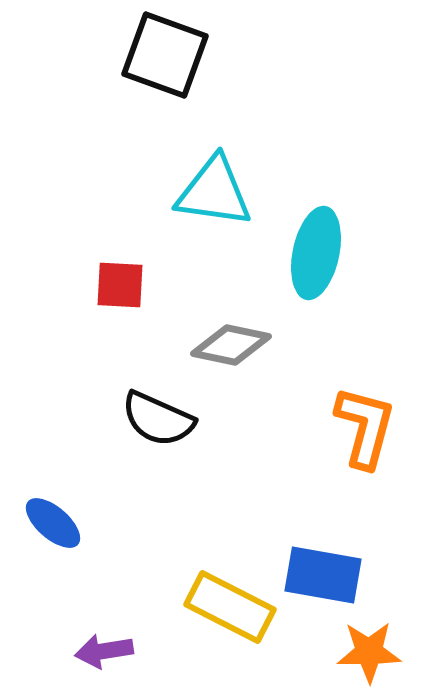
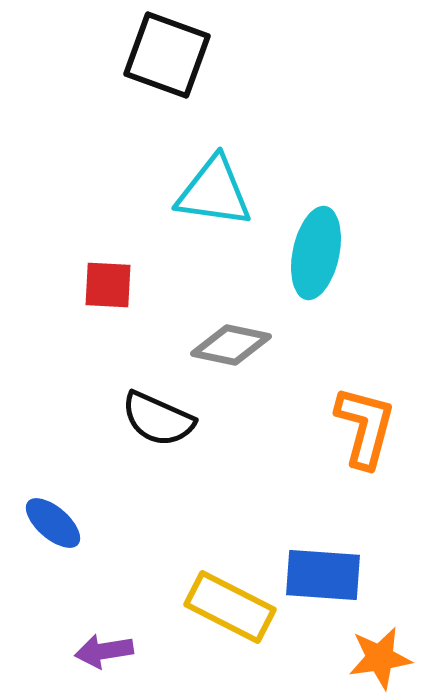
black square: moved 2 px right
red square: moved 12 px left
blue rectangle: rotated 6 degrees counterclockwise
orange star: moved 11 px right, 6 px down; rotated 8 degrees counterclockwise
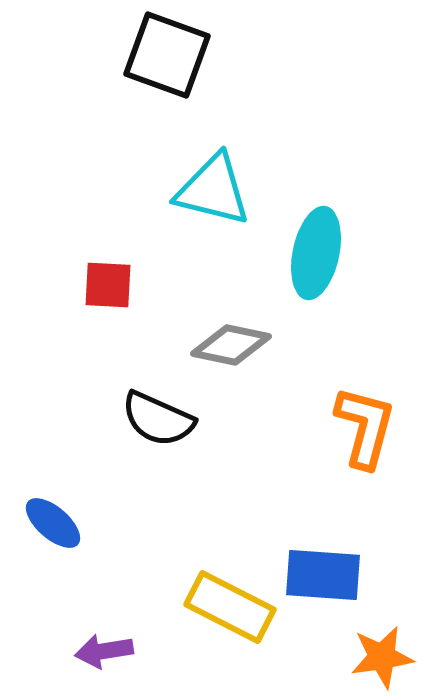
cyan triangle: moved 1 px left, 2 px up; rotated 6 degrees clockwise
orange star: moved 2 px right, 1 px up
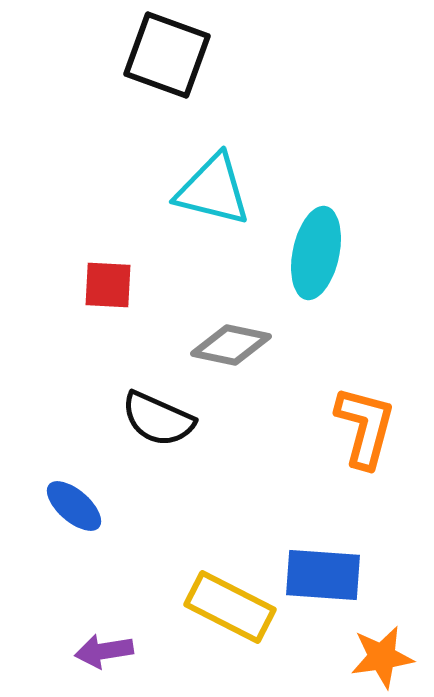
blue ellipse: moved 21 px right, 17 px up
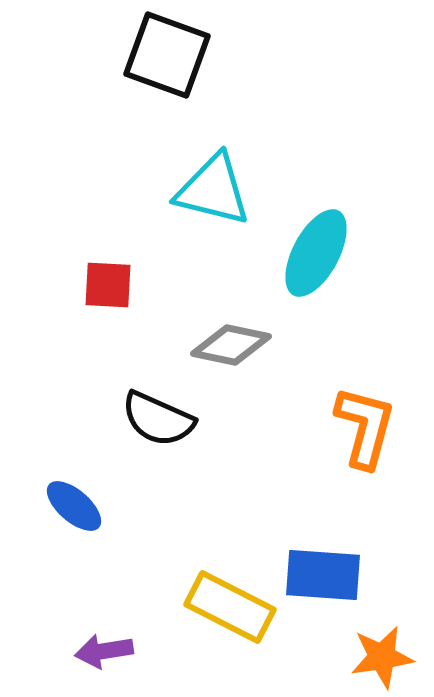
cyan ellipse: rotated 16 degrees clockwise
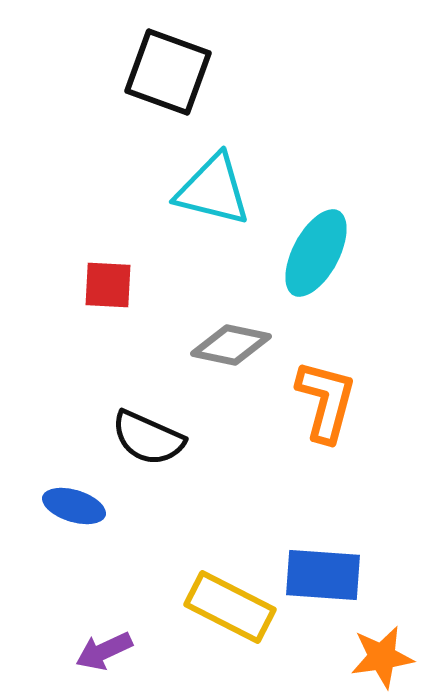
black square: moved 1 px right, 17 px down
black semicircle: moved 10 px left, 19 px down
orange L-shape: moved 39 px left, 26 px up
blue ellipse: rotated 24 degrees counterclockwise
purple arrow: rotated 16 degrees counterclockwise
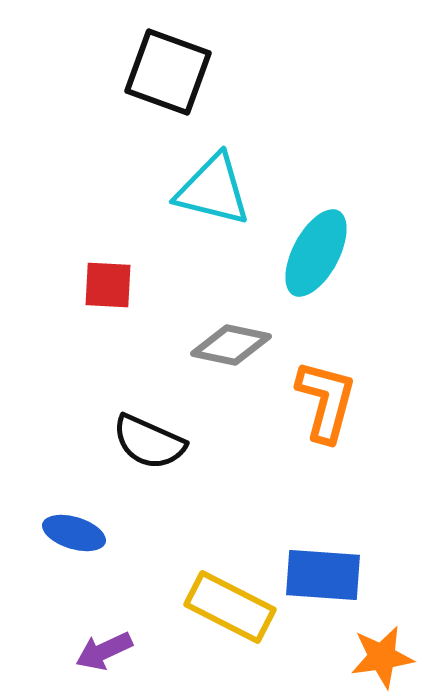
black semicircle: moved 1 px right, 4 px down
blue ellipse: moved 27 px down
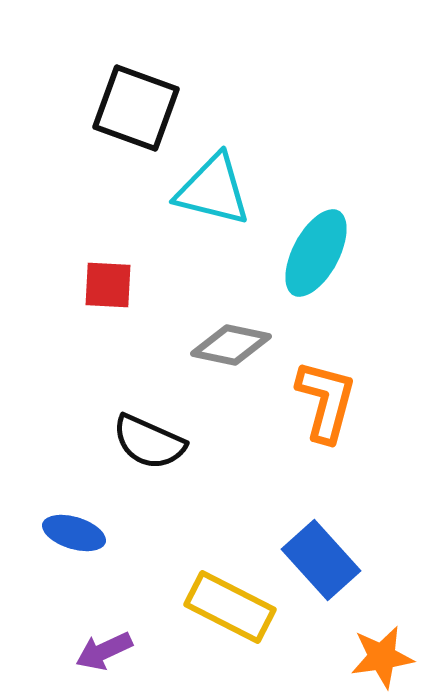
black square: moved 32 px left, 36 px down
blue rectangle: moved 2 px left, 15 px up; rotated 44 degrees clockwise
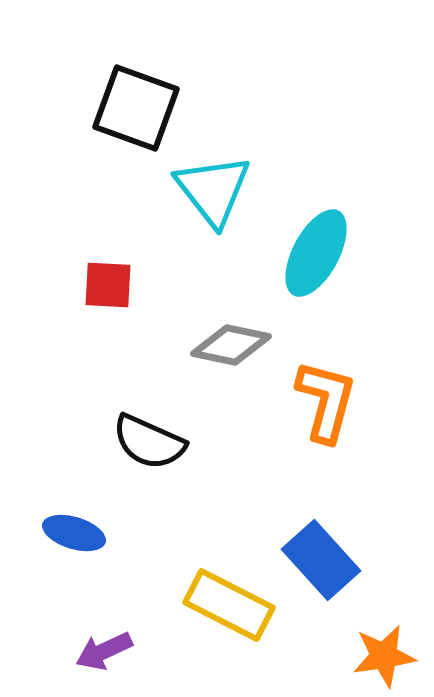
cyan triangle: rotated 38 degrees clockwise
yellow rectangle: moved 1 px left, 2 px up
orange star: moved 2 px right, 1 px up
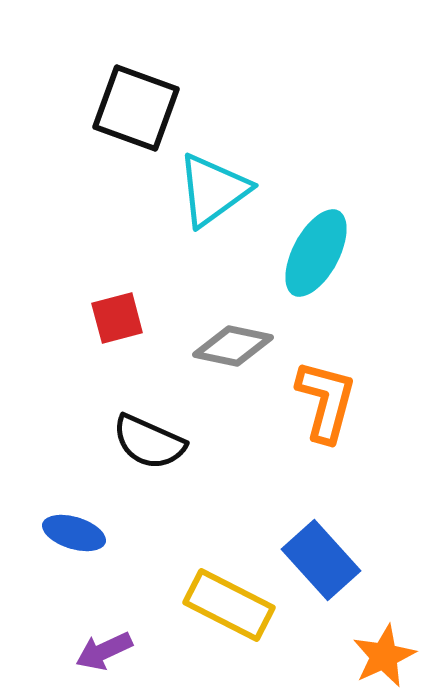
cyan triangle: rotated 32 degrees clockwise
red square: moved 9 px right, 33 px down; rotated 18 degrees counterclockwise
gray diamond: moved 2 px right, 1 px down
orange star: rotated 16 degrees counterclockwise
